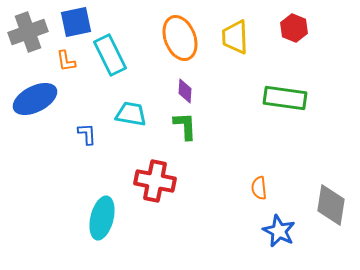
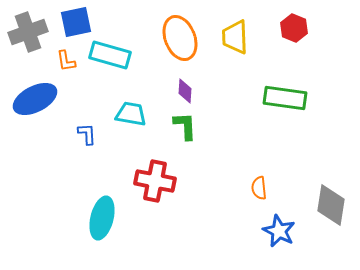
cyan rectangle: rotated 48 degrees counterclockwise
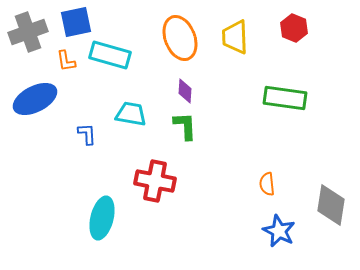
orange semicircle: moved 8 px right, 4 px up
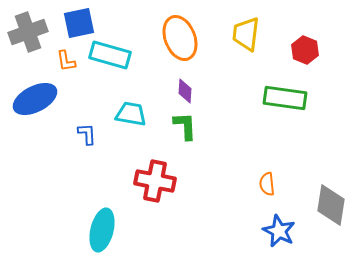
blue square: moved 3 px right, 1 px down
red hexagon: moved 11 px right, 22 px down
yellow trapezoid: moved 11 px right, 3 px up; rotated 9 degrees clockwise
cyan ellipse: moved 12 px down
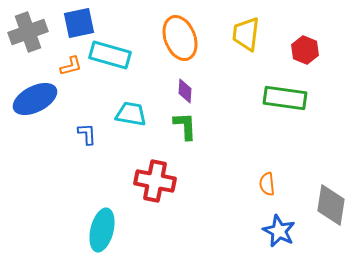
orange L-shape: moved 5 px right, 5 px down; rotated 95 degrees counterclockwise
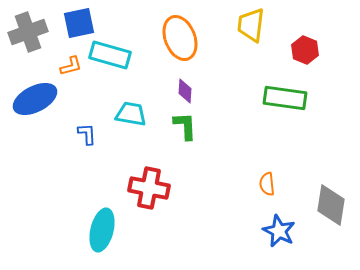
yellow trapezoid: moved 5 px right, 9 px up
red cross: moved 6 px left, 7 px down
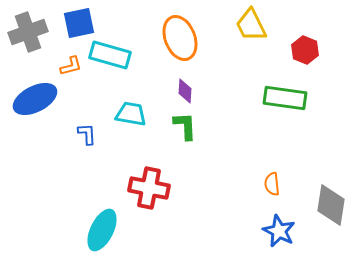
yellow trapezoid: rotated 33 degrees counterclockwise
orange semicircle: moved 5 px right
cyan ellipse: rotated 12 degrees clockwise
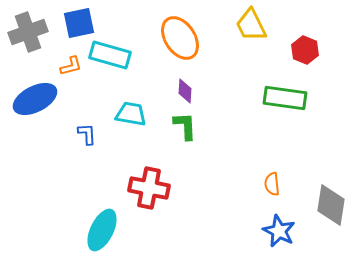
orange ellipse: rotated 12 degrees counterclockwise
